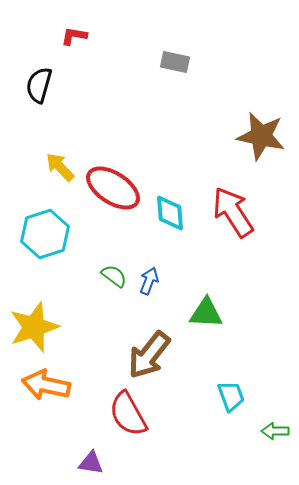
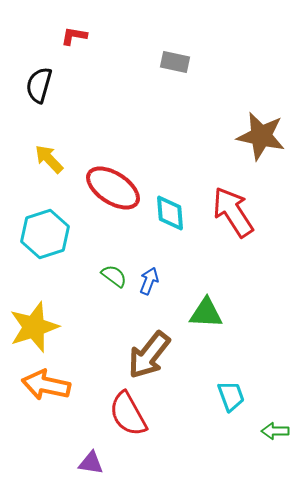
yellow arrow: moved 11 px left, 8 px up
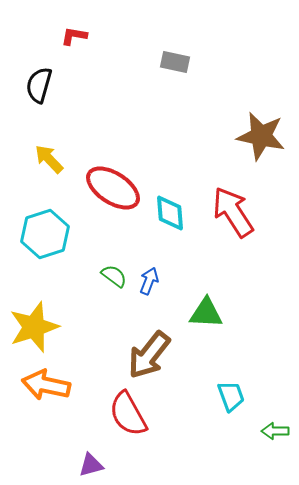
purple triangle: moved 2 px down; rotated 24 degrees counterclockwise
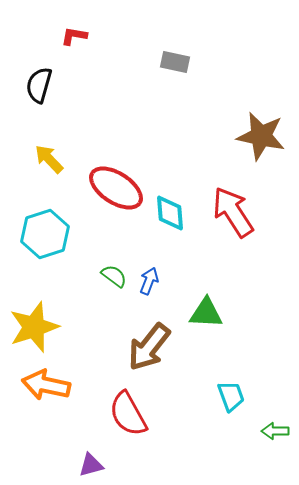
red ellipse: moved 3 px right
brown arrow: moved 8 px up
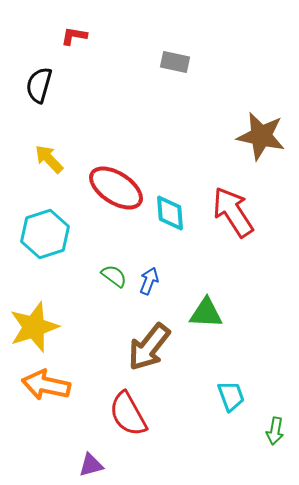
green arrow: rotated 80 degrees counterclockwise
